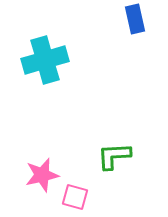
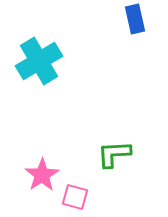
cyan cross: moved 6 px left, 1 px down; rotated 15 degrees counterclockwise
green L-shape: moved 2 px up
pink star: rotated 20 degrees counterclockwise
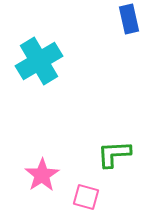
blue rectangle: moved 6 px left
pink square: moved 11 px right
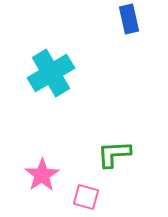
cyan cross: moved 12 px right, 12 px down
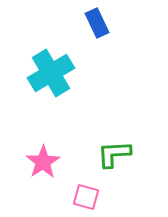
blue rectangle: moved 32 px left, 4 px down; rotated 12 degrees counterclockwise
pink star: moved 1 px right, 13 px up
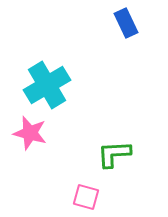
blue rectangle: moved 29 px right
cyan cross: moved 4 px left, 12 px down
pink star: moved 13 px left, 29 px up; rotated 24 degrees counterclockwise
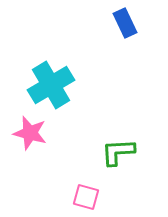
blue rectangle: moved 1 px left
cyan cross: moved 4 px right
green L-shape: moved 4 px right, 2 px up
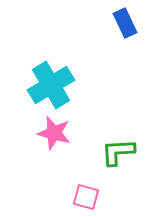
pink star: moved 24 px right
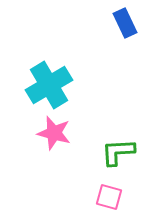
cyan cross: moved 2 px left
pink square: moved 23 px right
